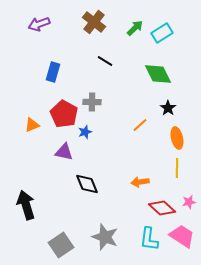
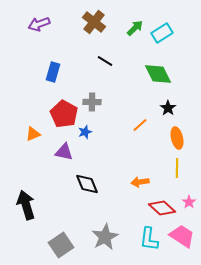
orange triangle: moved 1 px right, 9 px down
pink star: rotated 24 degrees counterclockwise
gray star: rotated 24 degrees clockwise
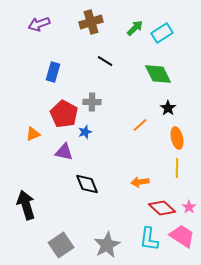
brown cross: moved 3 px left; rotated 35 degrees clockwise
pink star: moved 5 px down
gray star: moved 2 px right, 8 px down
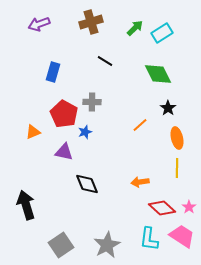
orange triangle: moved 2 px up
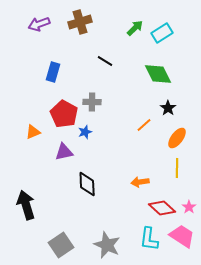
brown cross: moved 11 px left
orange line: moved 4 px right
orange ellipse: rotated 50 degrees clockwise
purple triangle: rotated 24 degrees counterclockwise
black diamond: rotated 20 degrees clockwise
gray star: rotated 20 degrees counterclockwise
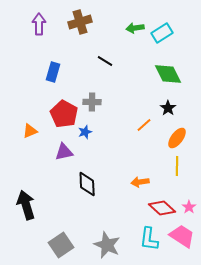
purple arrow: rotated 110 degrees clockwise
green arrow: rotated 144 degrees counterclockwise
green diamond: moved 10 px right
orange triangle: moved 3 px left, 1 px up
yellow line: moved 2 px up
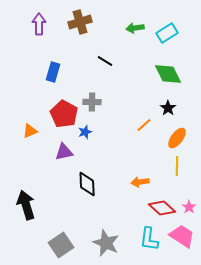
cyan rectangle: moved 5 px right
gray star: moved 1 px left, 2 px up
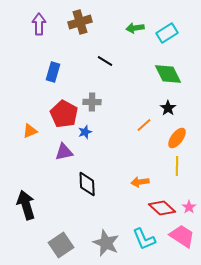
cyan L-shape: moved 5 px left; rotated 30 degrees counterclockwise
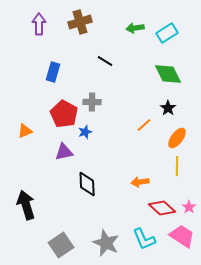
orange triangle: moved 5 px left
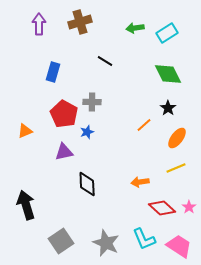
blue star: moved 2 px right
yellow line: moved 1 px left, 2 px down; rotated 66 degrees clockwise
pink trapezoid: moved 3 px left, 10 px down
gray square: moved 4 px up
